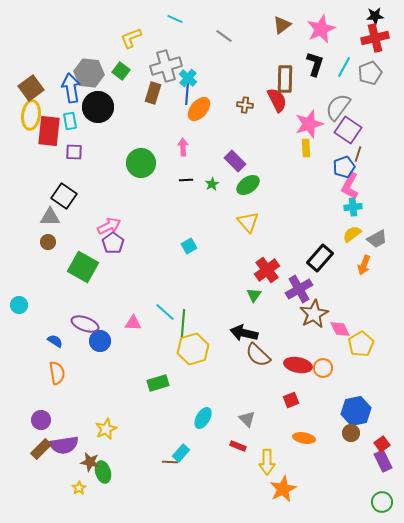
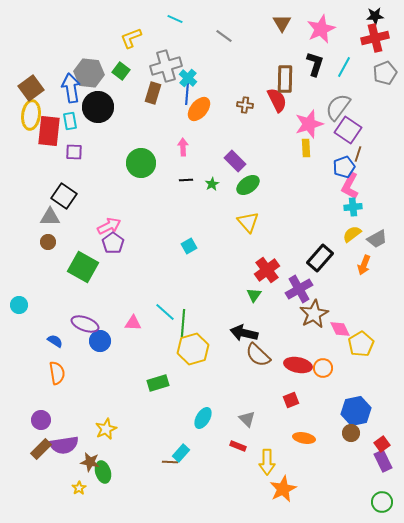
brown triangle at (282, 25): moved 2 px up; rotated 24 degrees counterclockwise
gray pentagon at (370, 73): moved 15 px right
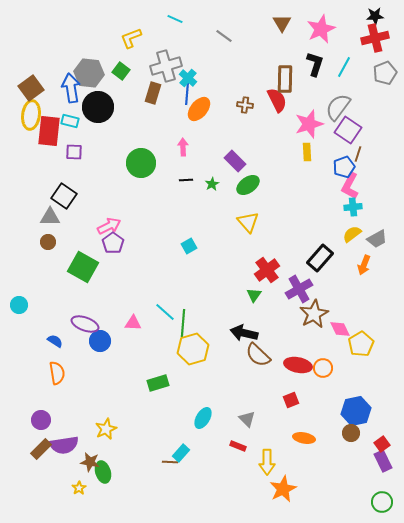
cyan rectangle at (70, 121): rotated 66 degrees counterclockwise
yellow rectangle at (306, 148): moved 1 px right, 4 px down
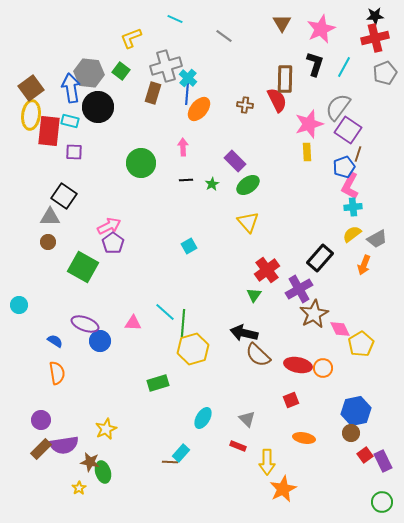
red square at (382, 444): moved 17 px left, 11 px down
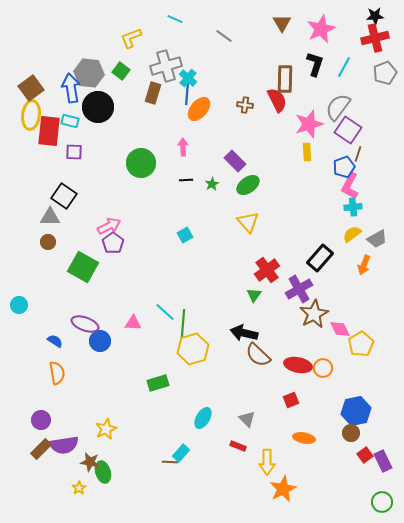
cyan square at (189, 246): moved 4 px left, 11 px up
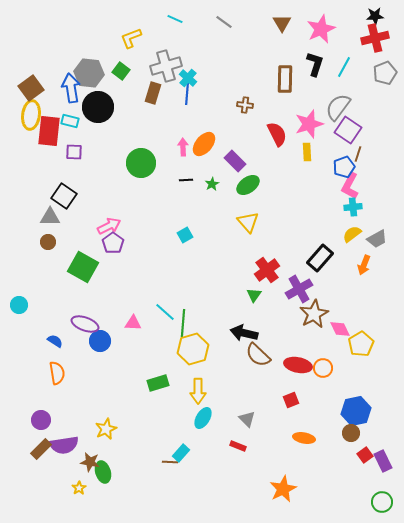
gray line at (224, 36): moved 14 px up
red semicircle at (277, 100): moved 34 px down
orange ellipse at (199, 109): moved 5 px right, 35 px down
yellow arrow at (267, 462): moved 69 px left, 71 px up
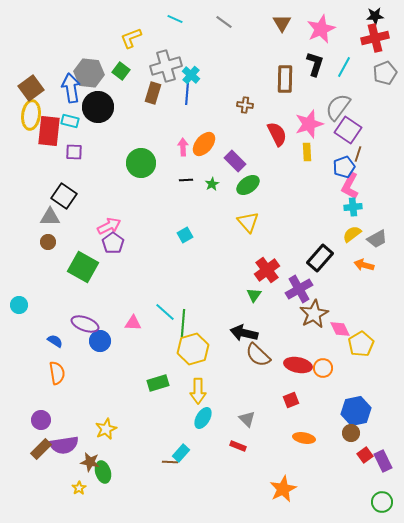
cyan cross at (188, 78): moved 3 px right, 3 px up
orange arrow at (364, 265): rotated 84 degrees clockwise
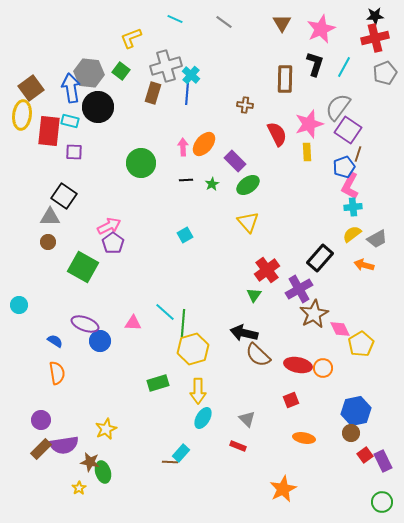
yellow ellipse at (31, 115): moved 9 px left
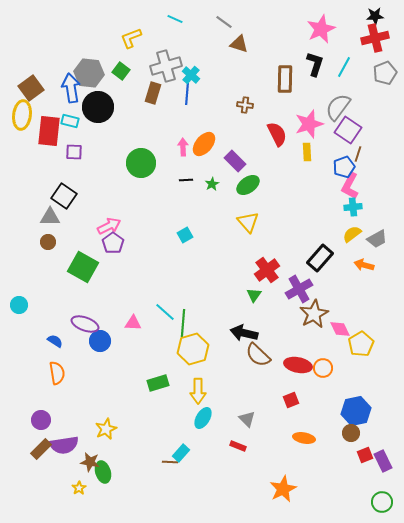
brown triangle at (282, 23): moved 43 px left, 21 px down; rotated 42 degrees counterclockwise
red square at (365, 455): rotated 14 degrees clockwise
